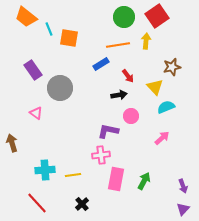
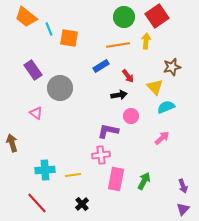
blue rectangle: moved 2 px down
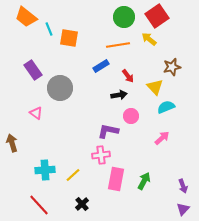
yellow arrow: moved 3 px right, 2 px up; rotated 56 degrees counterclockwise
yellow line: rotated 35 degrees counterclockwise
red line: moved 2 px right, 2 px down
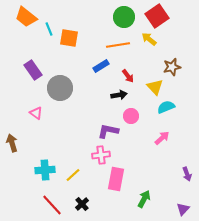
green arrow: moved 18 px down
purple arrow: moved 4 px right, 12 px up
red line: moved 13 px right
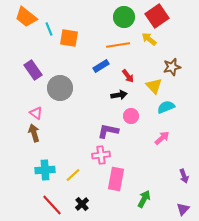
yellow triangle: moved 1 px left, 1 px up
brown arrow: moved 22 px right, 10 px up
purple arrow: moved 3 px left, 2 px down
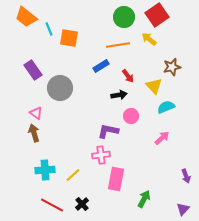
red square: moved 1 px up
purple arrow: moved 2 px right
red line: rotated 20 degrees counterclockwise
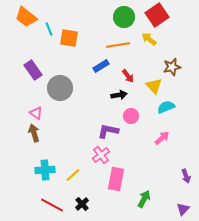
pink cross: rotated 30 degrees counterclockwise
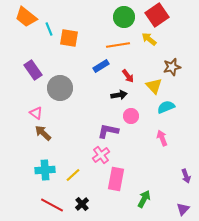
brown arrow: moved 9 px right; rotated 30 degrees counterclockwise
pink arrow: rotated 70 degrees counterclockwise
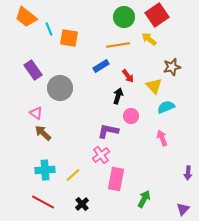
black arrow: moved 1 px left, 1 px down; rotated 63 degrees counterclockwise
purple arrow: moved 2 px right, 3 px up; rotated 24 degrees clockwise
red line: moved 9 px left, 3 px up
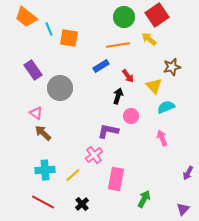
pink cross: moved 7 px left
purple arrow: rotated 24 degrees clockwise
